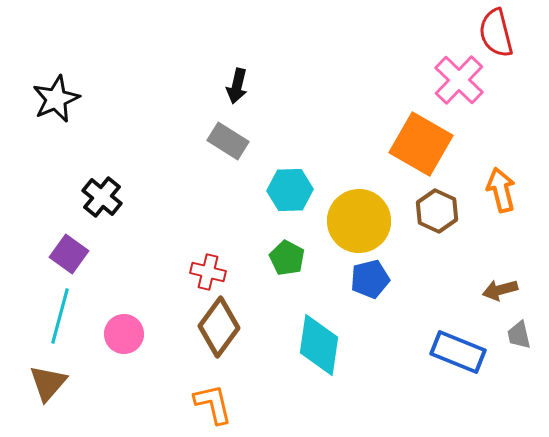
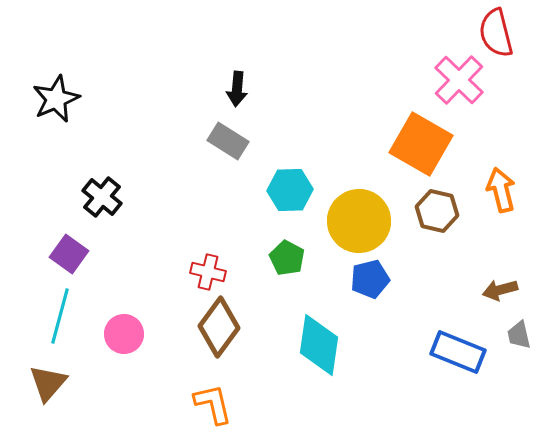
black arrow: moved 3 px down; rotated 8 degrees counterclockwise
brown hexagon: rotated 12 degrees counterclockwise
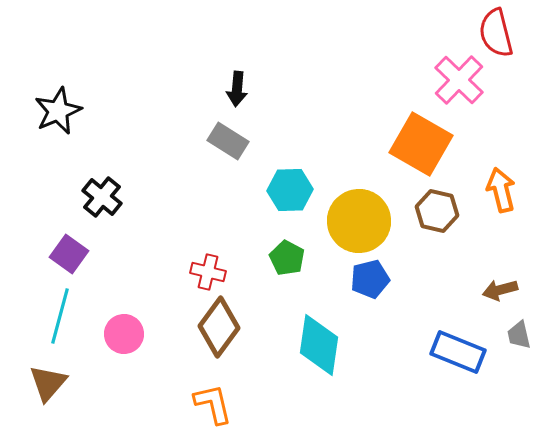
black star: moved 2 px right, 12 px down
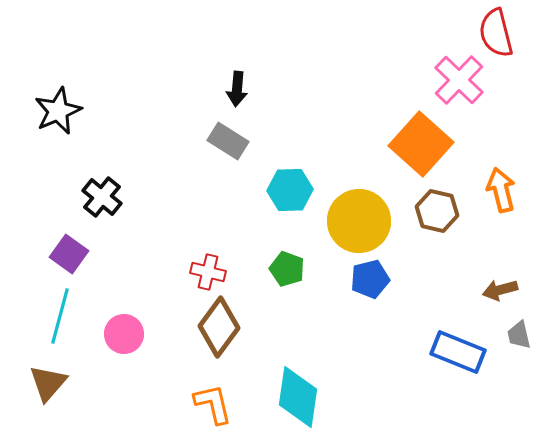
orange square: rotated 12 degrees clockwise
green pentagon: moved 11 px down; rotated 8 degrees counterclockwise
cyan diamond: moved 21 px left, 52 px down
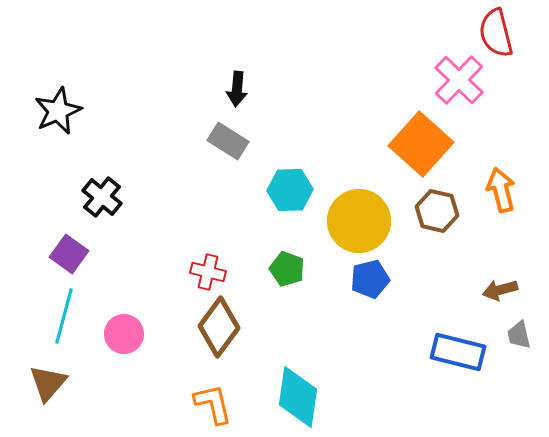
cyan line: moved 4 px right
blue rectangle: rotated 8 degrees counterclockwise
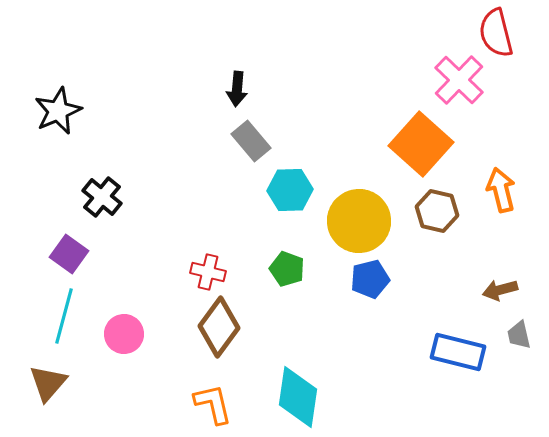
gray rectangle: moved 23 px right; rotated 18 degrees clockwise
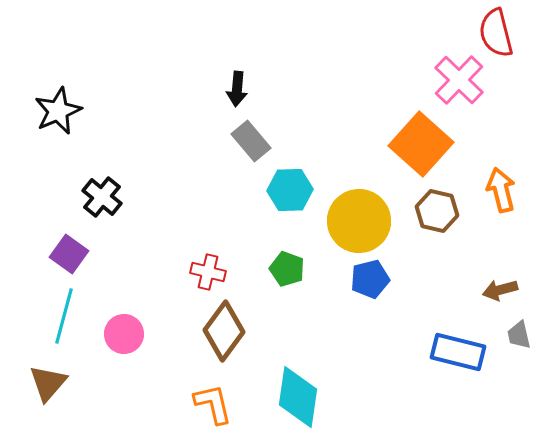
brown diamond: moved 5 px right, 4 px down
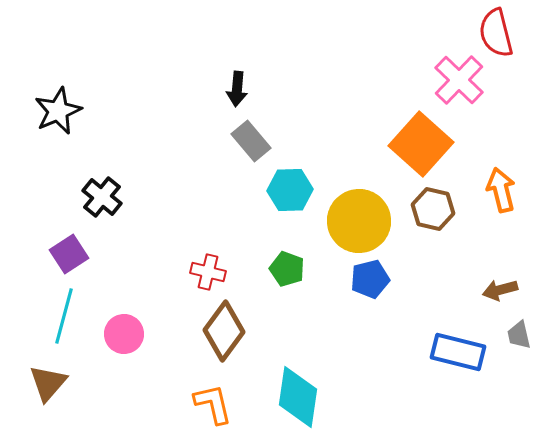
brown hexagon: moved 4 px left, 2 px up
purple square: rotated 21 degrees clockwise
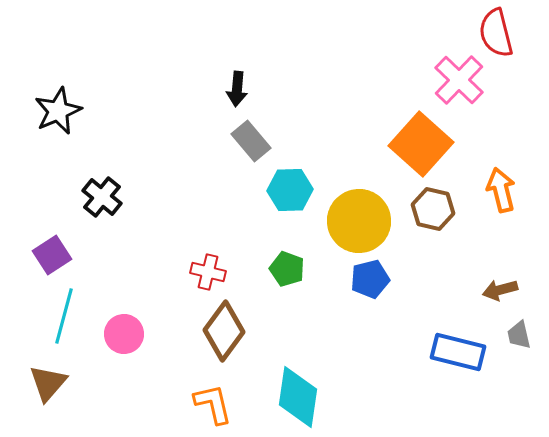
purple square: moved 17 px left, 1 px down
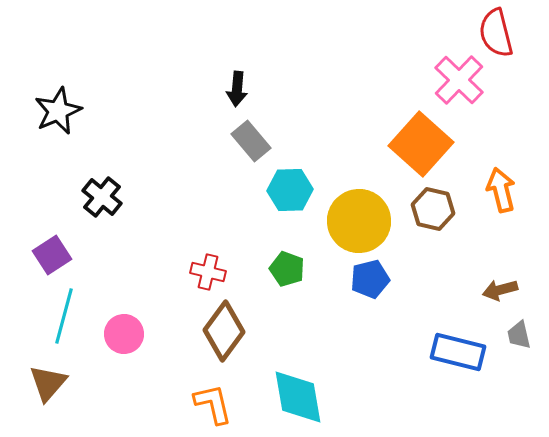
cyan diamond: rotated 18 degrees counterclockwise
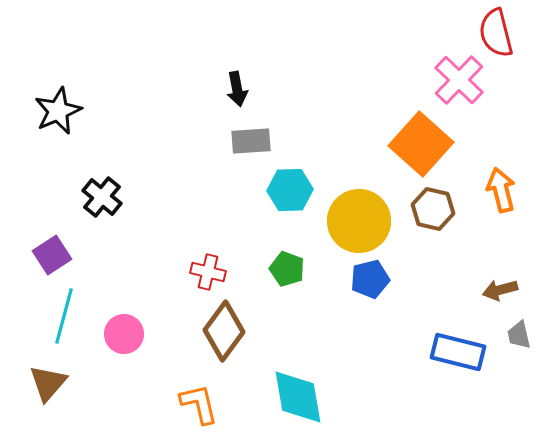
black arrow: rotated 16 degrees counterclockwise
gray rectangle: rotated 54 degrees counterclockwise
orange L-shape: moved 14 px left
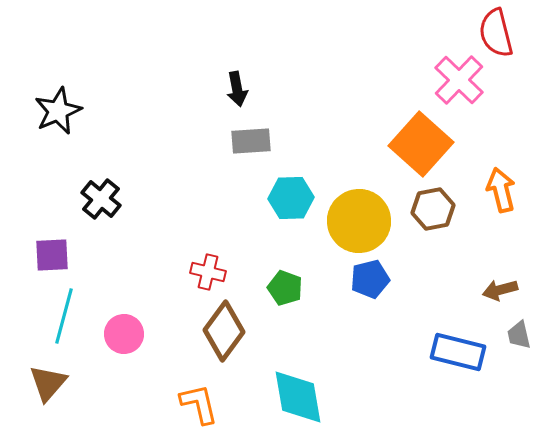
cyan hexagon: moved 1 px right, 8 px down
black cross: moved 1 px left, 2 px down
brown hexagon: rotated 24 degrees counterclockwise
purple square: rotated 30 degrees clockwise
green pentagon: moved 2 px left, 19 px down
